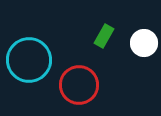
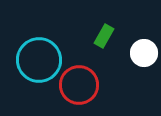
white circle: moved 10 px down
cyan circle: moved 10 px right
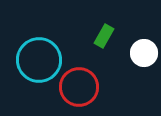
red circle: moved 2 px down
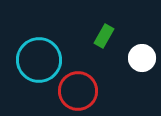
white circle: moved 2 px left, 5 px down
red circle: moved 1 px left, 4 px down
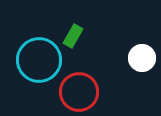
green rectangle: moved 31 px left
red circle: moved 1 px right, 1 px down
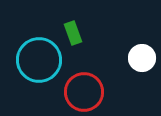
green rectangle: moved 3 px up; rotated 50 degrees counterclockwise
red circle: moved 5 px right
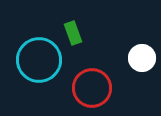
red circle: moved 8 px right, 4 px up
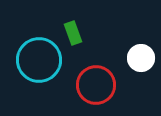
white circle: moved 1 px left
red circle: moved 4 px right, 3 px up
